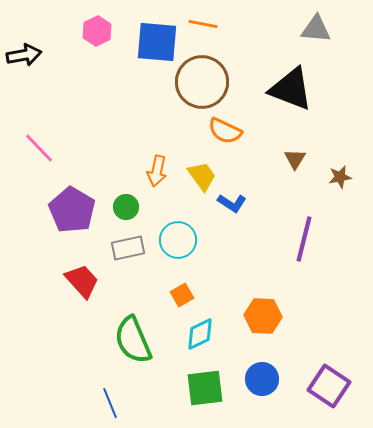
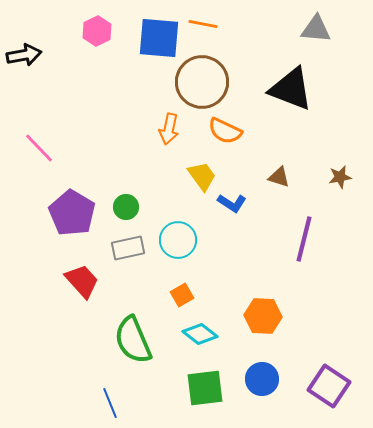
blue square: moved 2 px right, 4 px up
brown triangle: moved 16 px left, 18 px down; rotated 45 degrees counterclockwise
orange arrow: moved 12 px right, 42 px up
purple pentagon: moved 3 px down
cyan diamond: rotated 64 degrees clockwise
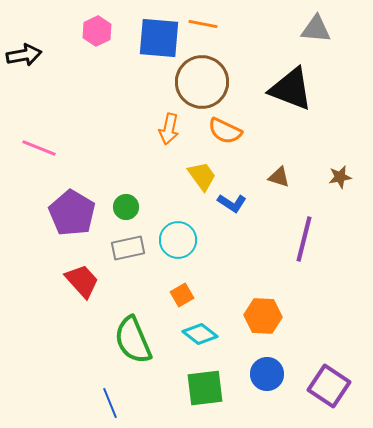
pink line: rotated 24 degrees counterclockwise
blue circle: moved 5 px right, 5 px up
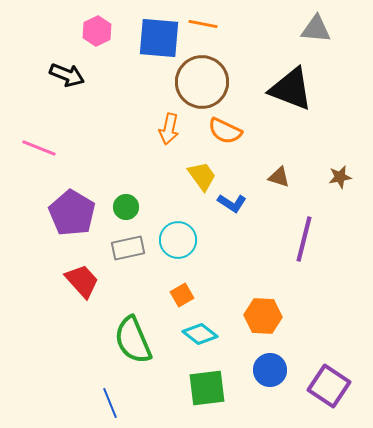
black arrow: moved 43 px right, 20 px down; rotated 32 degrees clockwise
blue circle: moved 3 px right, 4 px up
green square: moved 2 px right
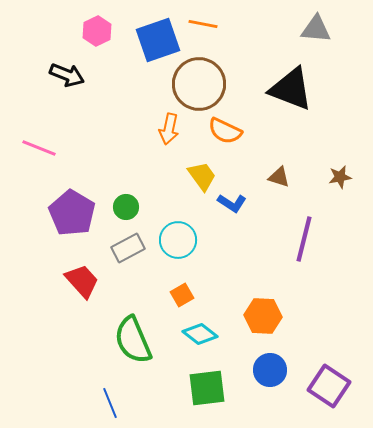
blue square: moved 1 px left, 2 px down; rotated 24 degrees counterclockwise
brown circle: moved 3 px left, 2 px down
gray rectangle: rotated 16 degrees counterclockwise
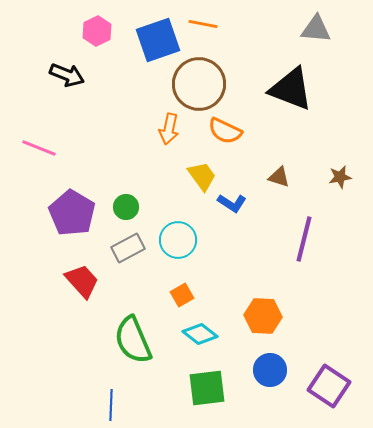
blue line: moved 1 px right, 2 px down; rotated 24 degrees clockwise
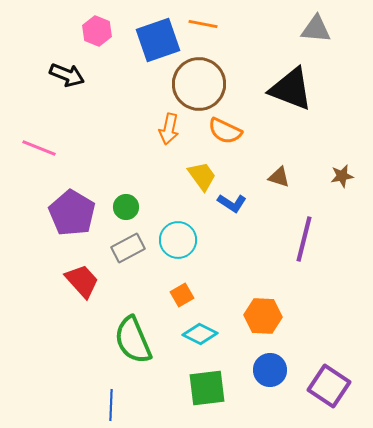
pink hexagon: rotated 12 degrees counterclockwise
brown star: moved 2 px right, 1 px up
cyan diamond: rotated 12 degrees counterclockwise
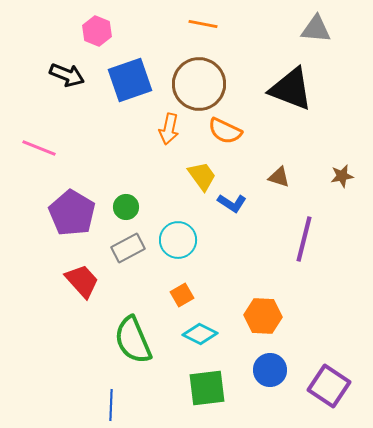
blue square: moved 28 px left, 40 px down
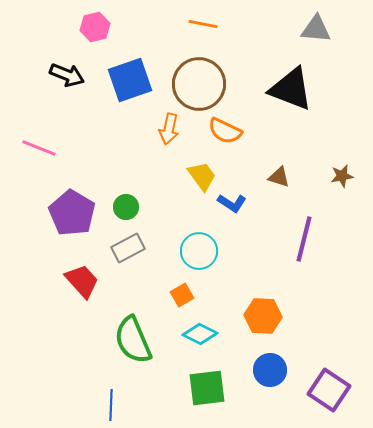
pink hexagon: moved 2 px left, 4 px up; rotated 24 degrees clockwise
cyan circle: moved 21 px right, 11 px down
purple square: moved 4 px down
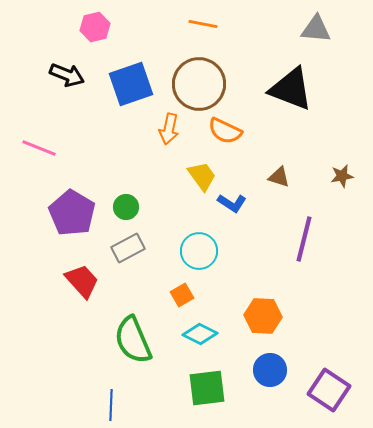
blue square: moved 1 px right, 4 px down
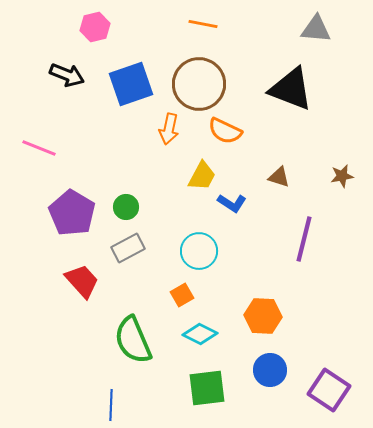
yellow trapezoid: rotated 64 degrees clockwise
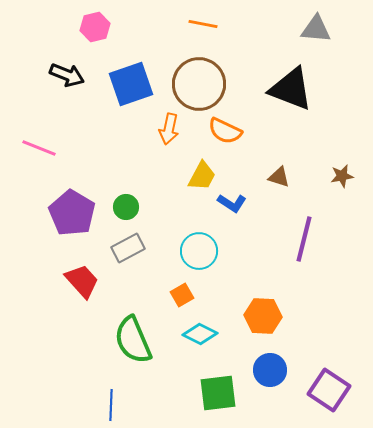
green square: moved 11 px right, 5 px down
